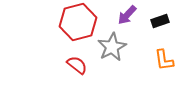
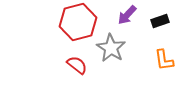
gray star: moved 1 px left, 1 px down; rotated 12 degrees counterclockwise
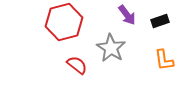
purple arrow: rotated 80 degrees counterclockwise
red hexagon: moved 14 px left
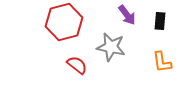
black rectangle: rotated 66 degrees counterclockwise
gray star: moved 1 px up; rotated 20 degrees counterclockwise
orange L-shape: moved 2 px left, 2 px down
